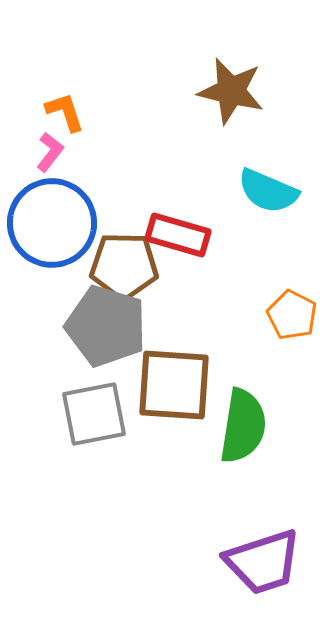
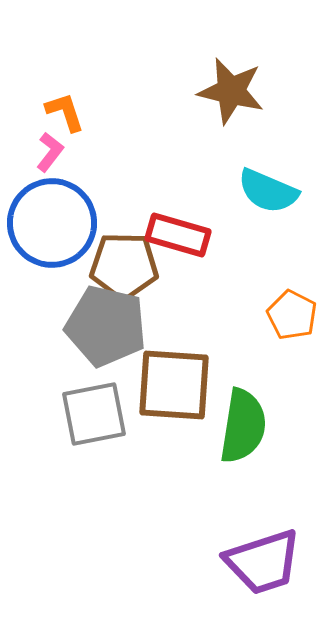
gray pentagon: rotated 4 degrees counterclockwise
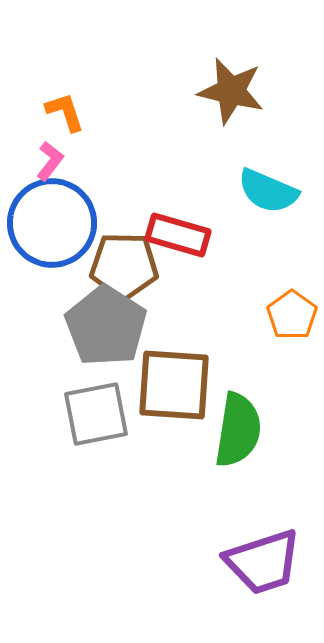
pink L-shape: moved 9 px down
orange pentagon: rotated 9 degrees clockwise
gray pentagon: rotated 20 degrees clockwise
gray square: moved 2 px right
green semicircle: moved 5 px left, 4 px down
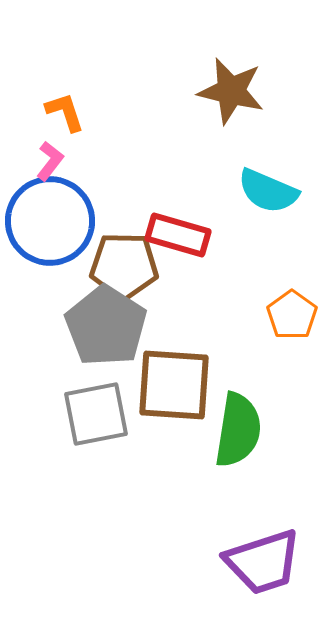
blue circle: moved 2 px left, 2 px up
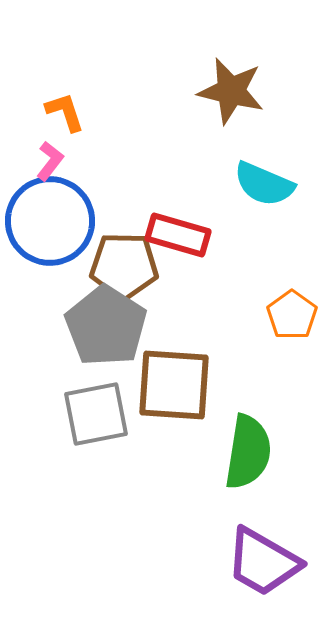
cyan semicircle: moved 4 px left, 7 px up
green semicircle: moved 10 px right, 22 px down
purple trapezoid: rotated 48 degrees clockwise
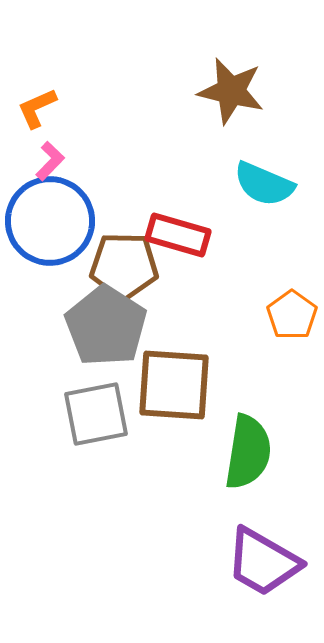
orange L-shape: moved 28 px left, 4 px up; rotated 96 degrees counterclockwise
pink L-shape: rotated 6 degrees clockwise
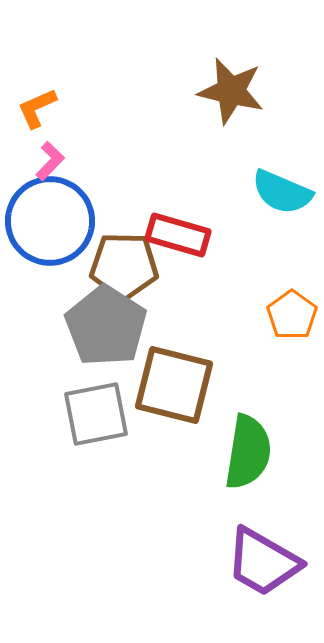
cyan semicircle: moved 18 px right, 8 px down
brown square: rotated 10 degrees clockwise
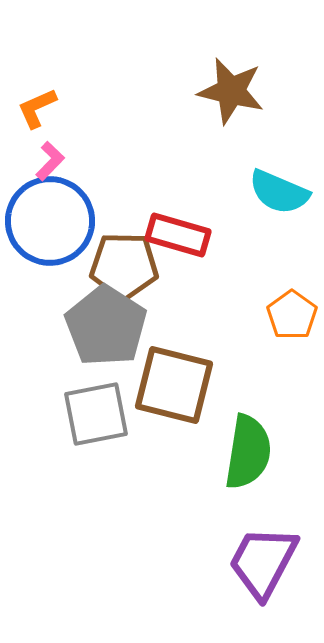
cyan semicircle: moved 3 px left
purple trapezoid: rotated 88 degrees clockwise
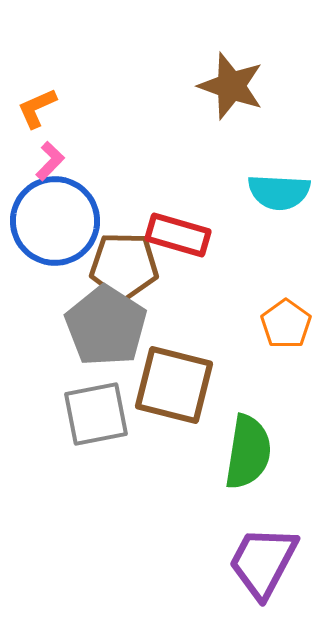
brown star: moved 5 px up; rotated 6 degrees clockwise
cyan semicircle: rotated 20 degrees counterclockwise
blue circle: moved 5 px right
orange pentagon: moved 6 px left, 9 px down
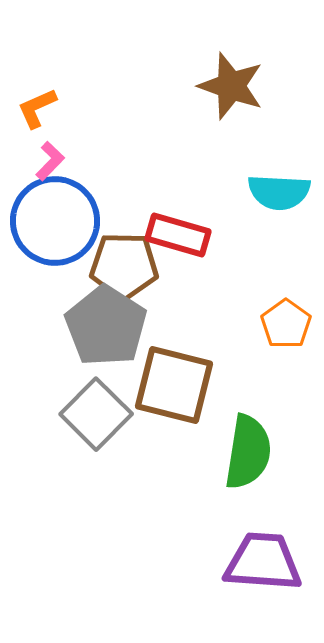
gray square: rotated 34 degrees counterclockwise
purple trapezoid: rotated 66 degrees clockwise
